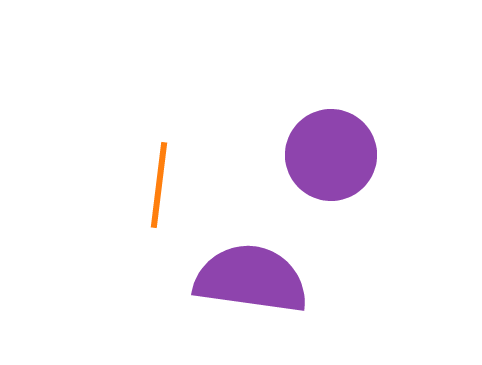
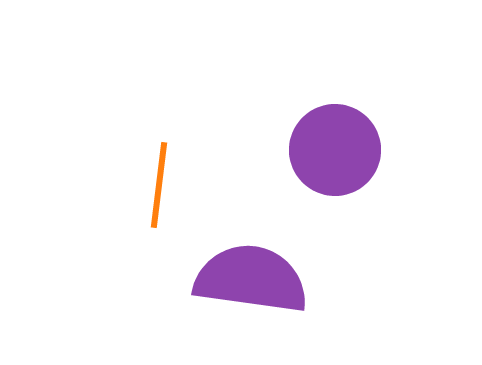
purple circle: moved 4 px right, 5 px up
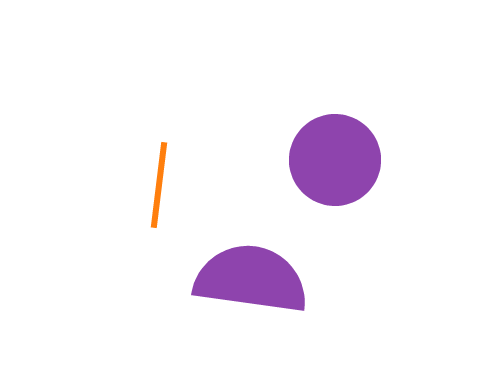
purple circle: moved 10 px down
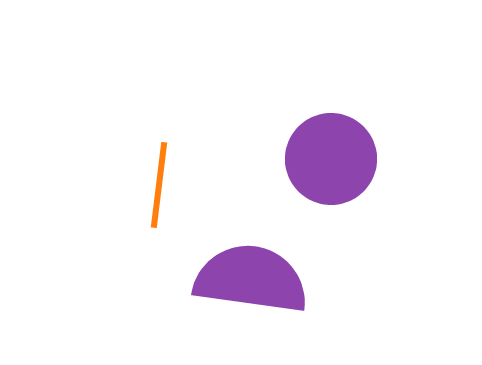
purple circle: moved 4 px left, 1 px up
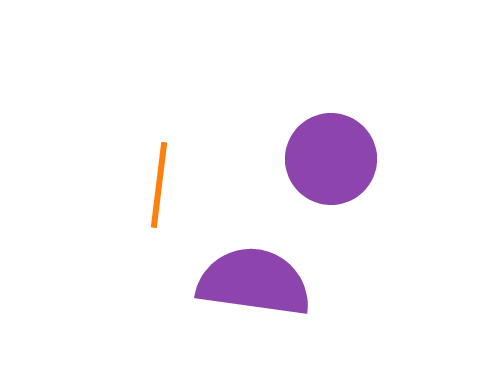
purple semicircle: moved 3 px right, 3 px down
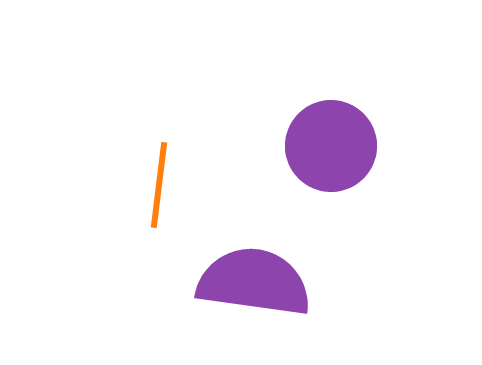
purple circle: moved 13 px up
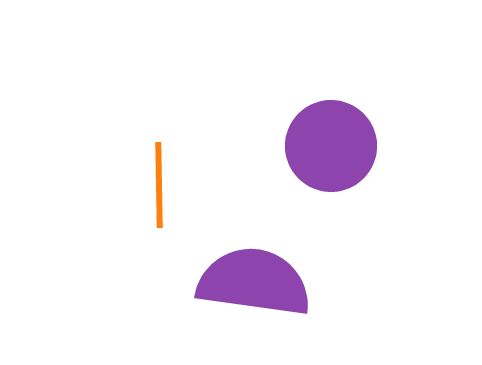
orange line: rotated 8 degrees counterclockwise
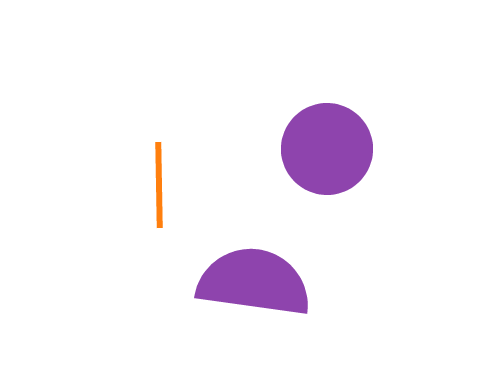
purple circle: moved 4 px left, 3 px down
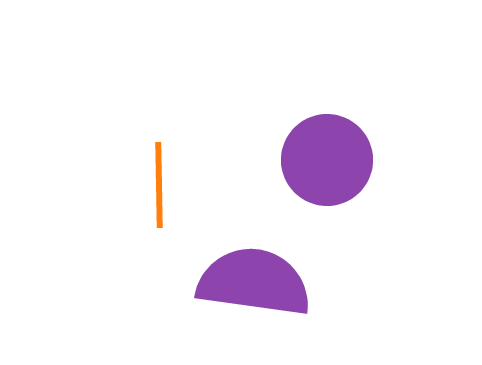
purple circle: moved 11 px down
